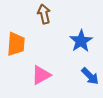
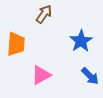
brown arrow: rotated 48 degrees clockwise
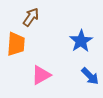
brown arrow: moved 13 px left, 3 px down
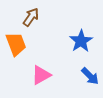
orange trapezoid: rotated 25 degrees counterclockwise
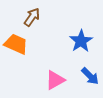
brown arrow: moved 1 px right
orange trapezoid: rotated 45 degrees counterclockwise
pink triangle: moved 14 px right, 5 px down
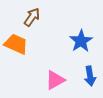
blue arrow: rotated 36 degrees clockwise
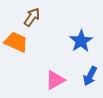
orange trapezoid: moved 2 px up
blue arrow: rotated 36 degrees clockwise
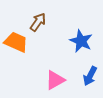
brown arrow: moved 6 px right, 5 px down
blue star: rotated 15 degrees counterclockwise
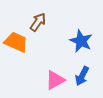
blue arrow: moved 8 px left
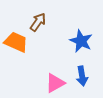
blue arrow: rotated 36 degrees counterclockwise
pink triangle: moved 3 px down
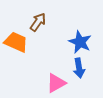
blue star: moved 1 px left, 1 px down
blue arrow: moved 3 px left, 8 px up
pink triangle: moved 1 px right
